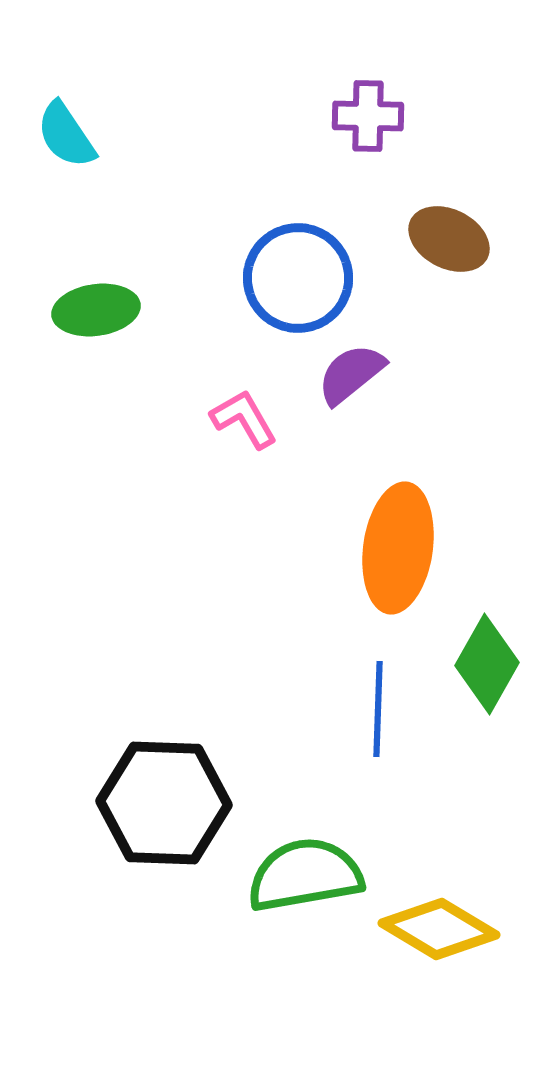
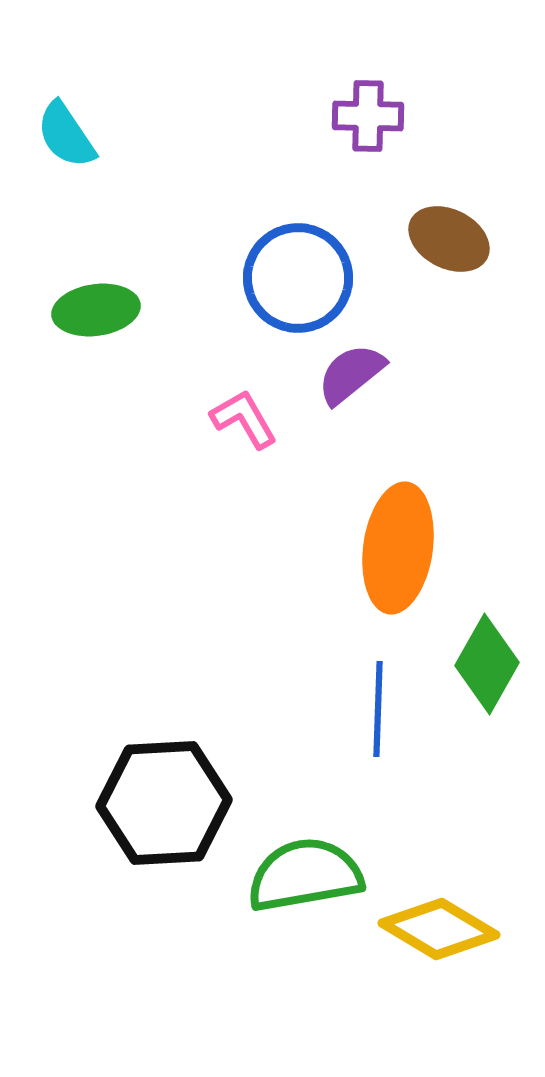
black hexagon: rotated 5 degrees counterclockwise
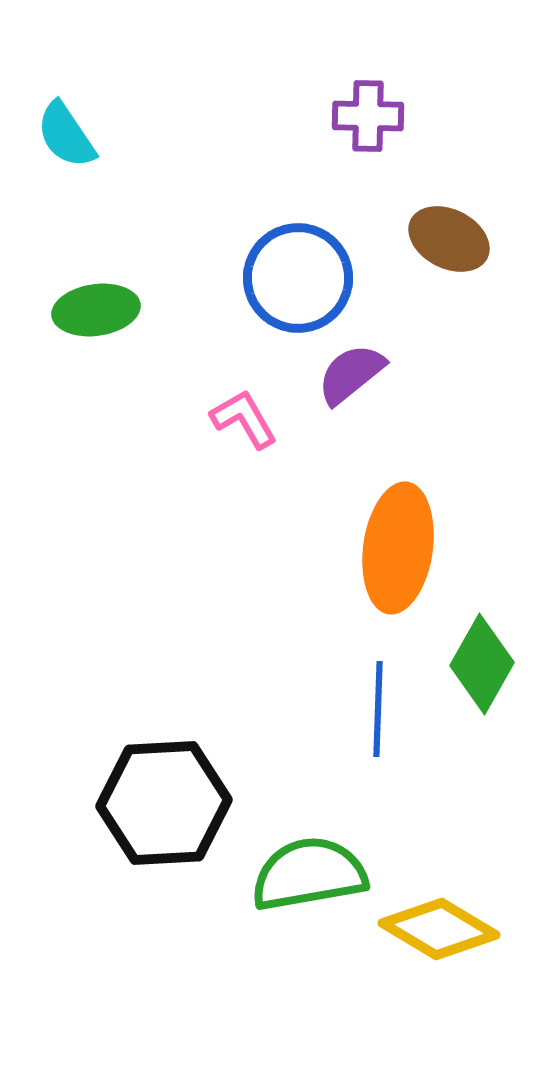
green diamond: moved 5 px left
green semicircle: moved 4 px right, 1 px up
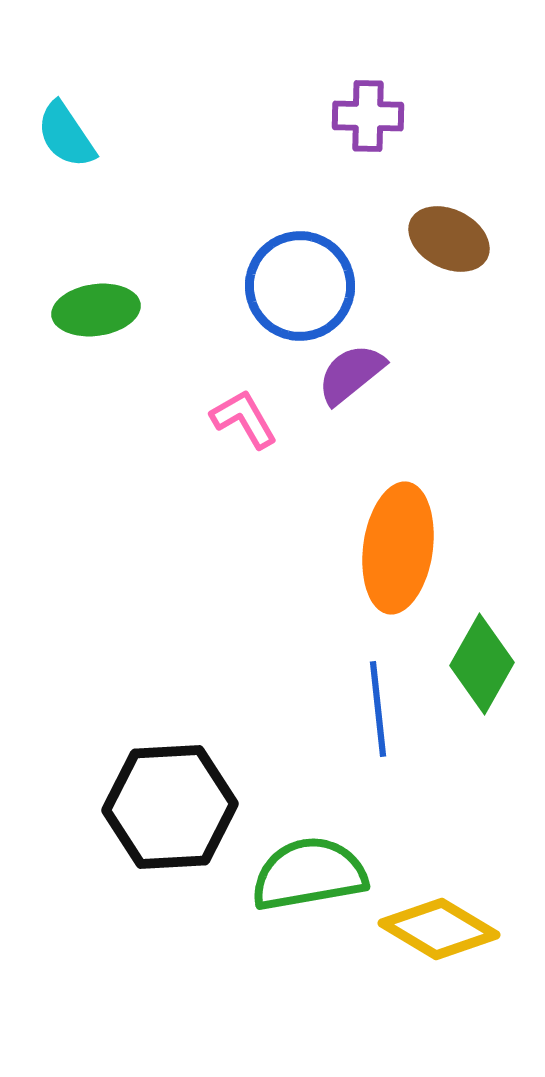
blue circle: moved 2 px right, 8 px down
blue line: rotated 8 degrees counterclockwise
black hexagon: moved 6 px right, 4 px down
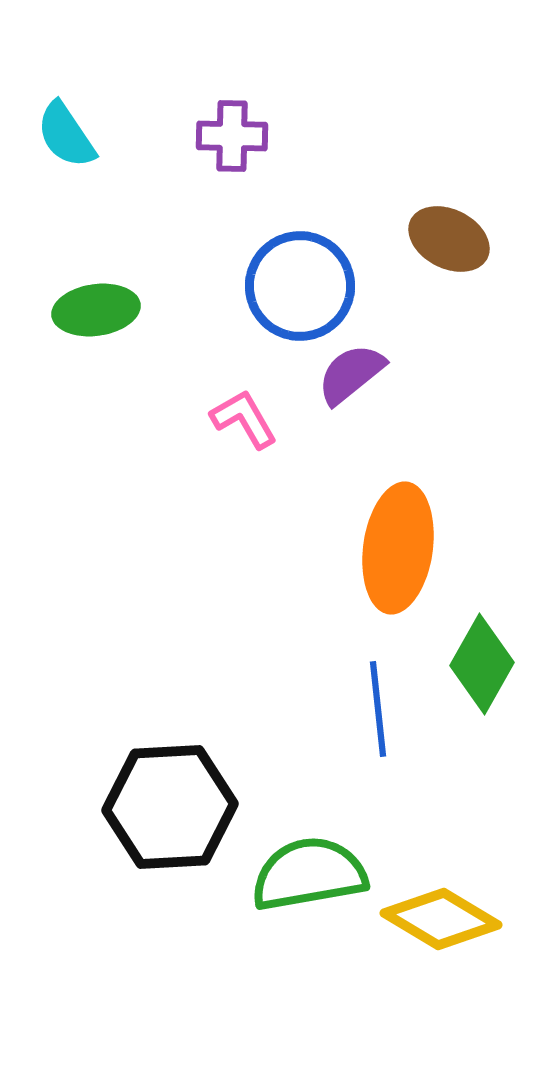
purple cross: moved 136 px left, 20 px down
yellow diamond: moved 2 px right, 10 px up
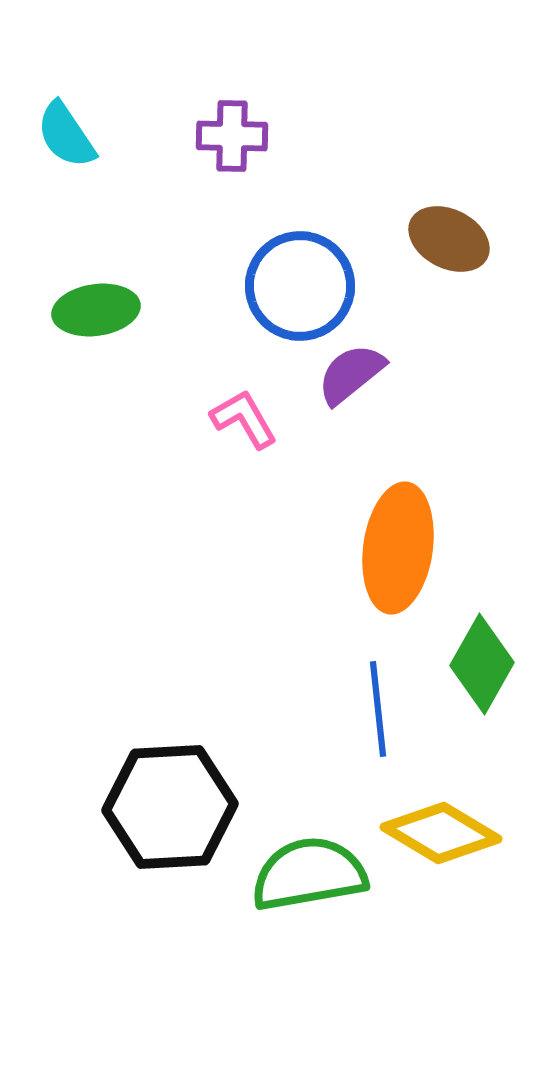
yellow diamond: moved 86 px up
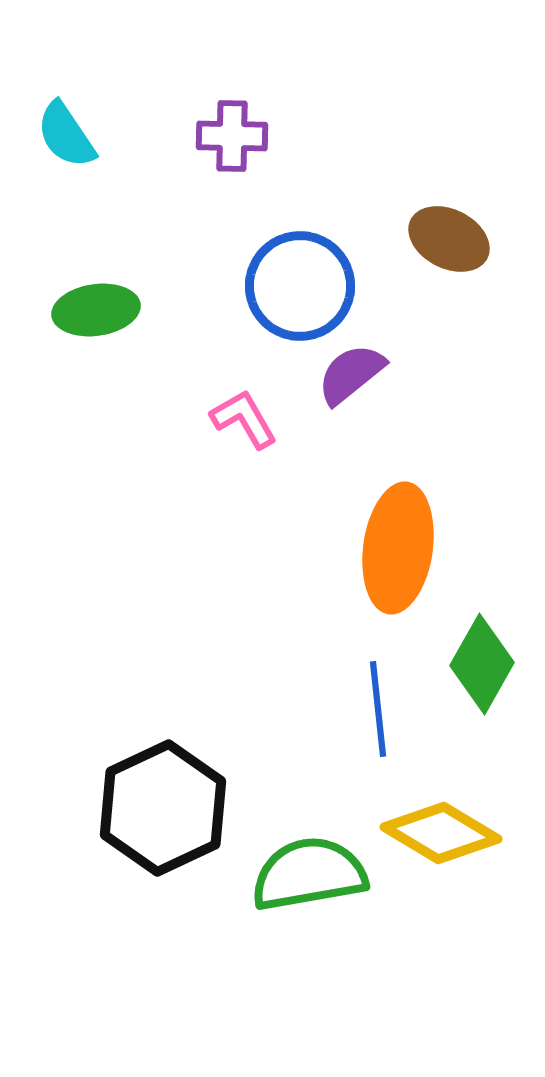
black hexagon: moved 7 px left, 1 px down; rotated 22 degrees counterclockwise
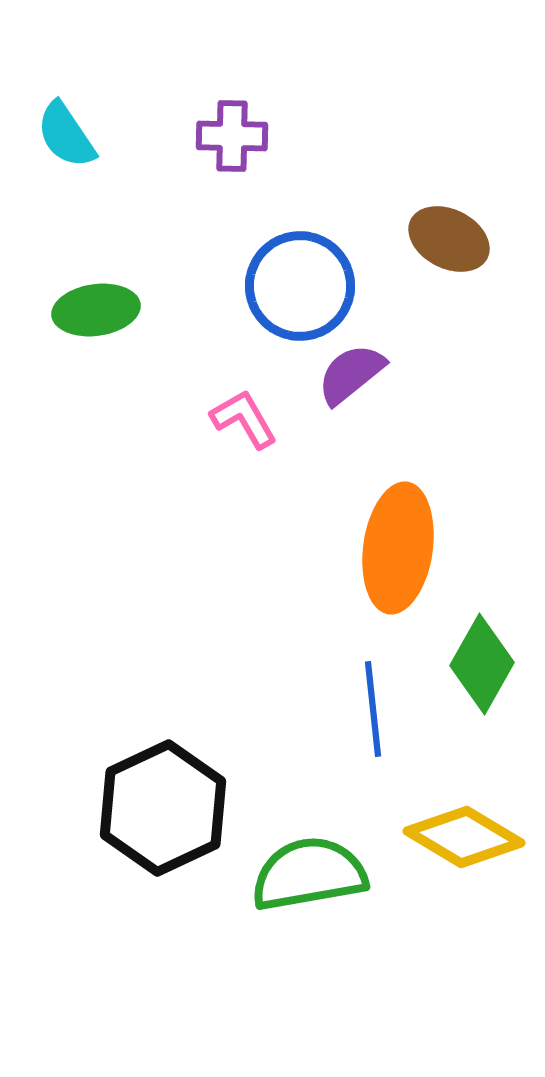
blue line: moved 5 px left
yellow diamond: moved 23 px right, 4 px down
